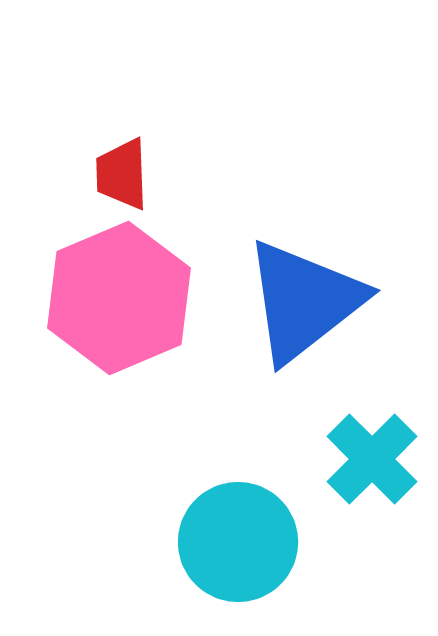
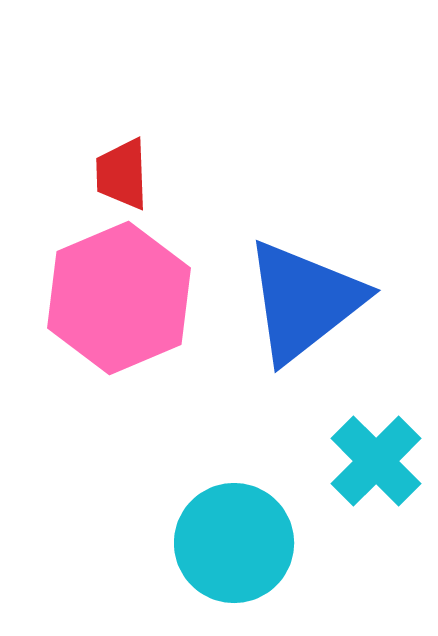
cyan cross: moved 4 px right, 2 px down
cyan circle: moved 4 px left, 1 px down
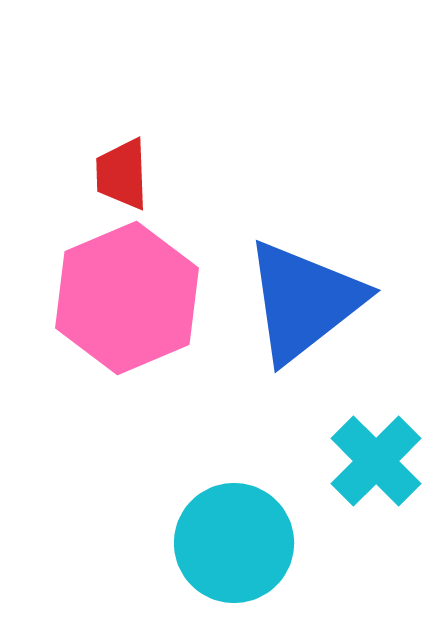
pink hexagon: moved 8 px right
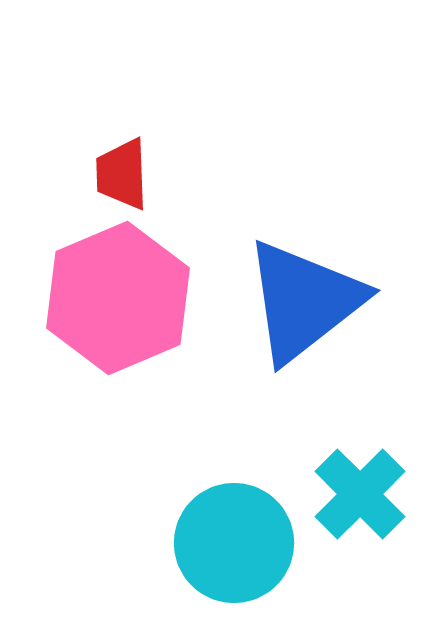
pink hexagon: moved 9 px left
cyan cross: moved 16 px left, 33 px down
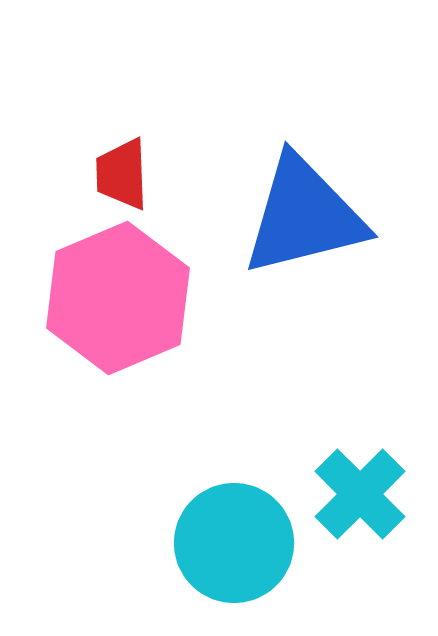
blue triangle: moved 85 px up; rotated 24 degrees clockwise
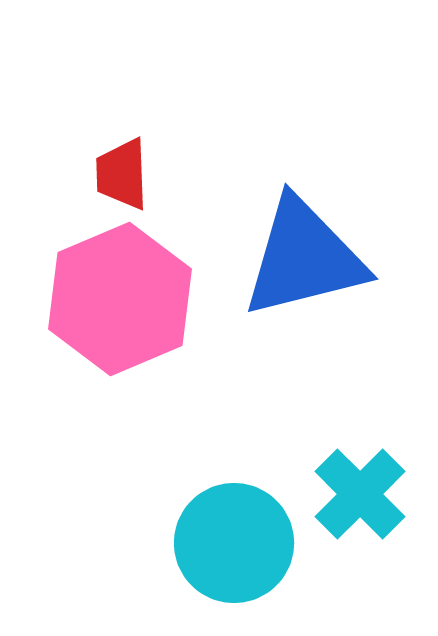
blue triangle: moved 42 px down
pink hexagon: moved 2 px right, 1 px down
